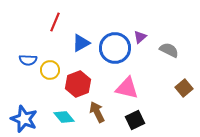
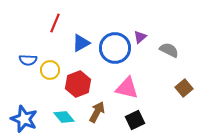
red line: moved 1 px down
brown arrow: rotated 55 degrees clockwise
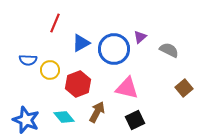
blue circle: moved 1 px left, 1 px down
blue star: moved 2 px right, 1 px down
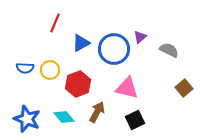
blue semicircle: moved 3 px left, 8 px down
blue star: moved 1 px right, 1 px up
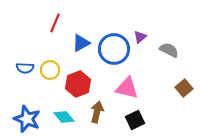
brown arrow: rotated 15 degrees counterclockwise
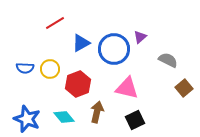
red line: rotated 36 degrees clockwise
gray semicircle: moved 1 px left, 10 px down
yellow circle: moved 1 px up
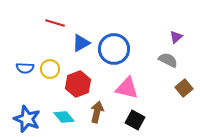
red line: rotated 48 degrees clockwise
purple triangle: moved 36 px right
black square: rotated 36 degrees counterclockwise
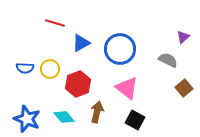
purple triangle: moved 7 px right
blue circle: moved 6 px right
pink triangle: rotated 25 degrees clockwise
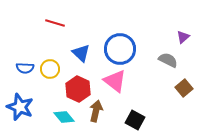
blue triangle: moved 10 px down; rotated 48 degrees counterclockwise
red hexagon: moved 5 px down; rotated 15 degrees counterclockwise
pink triangle: moved 12 px left, 7 px up
brown arrow: moved 1 px left, 1 px up
blue star: moved 7 px left, 12 px up
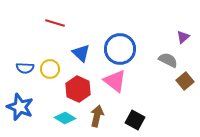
brown square: moved 1 px right, 7 px up
brown arrow: moved 1 px right, 5 px down
cyan diamond: moved 1 px right, 1 px down; rotated 20 degrees counterclockwise
